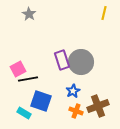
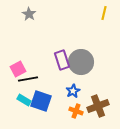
cyan rectangle: moved 13 px up
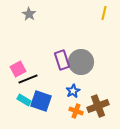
black line: rotated 12 degrees counterclockwise
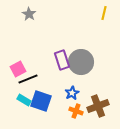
blue star: moved 1 px left, 2 px down
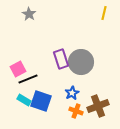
purple rectangle: moved 1 px left, 1 px up
